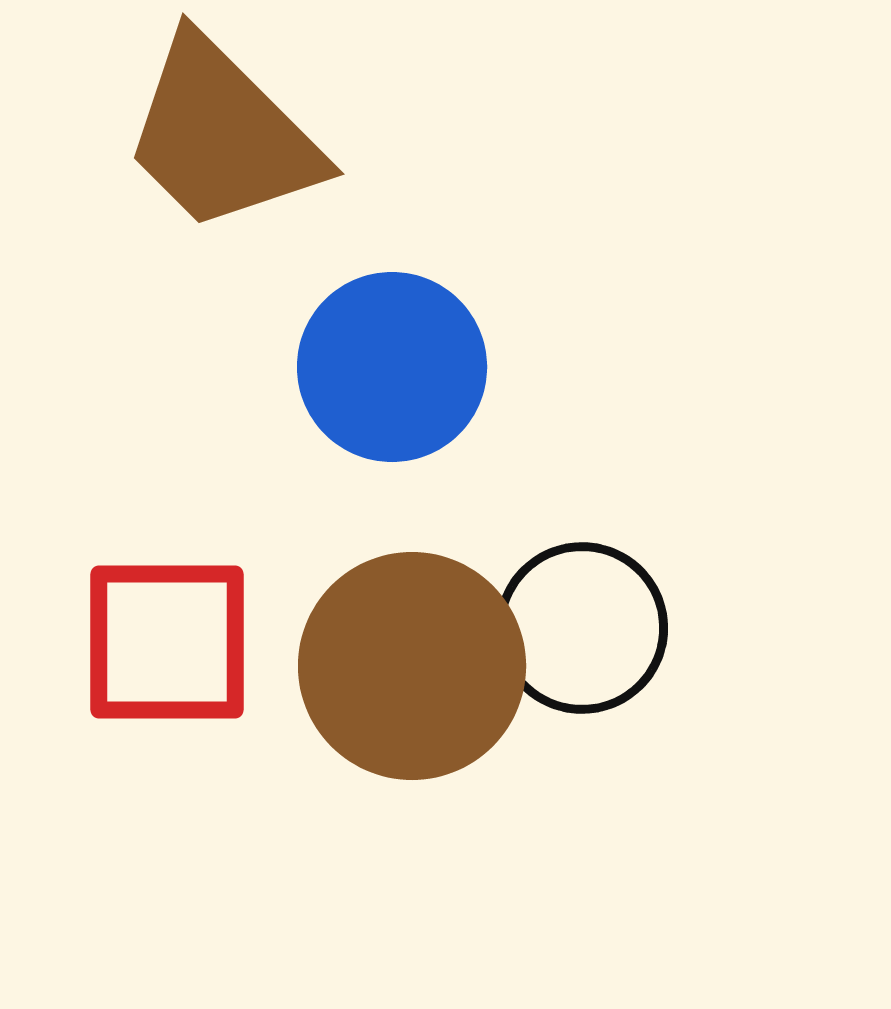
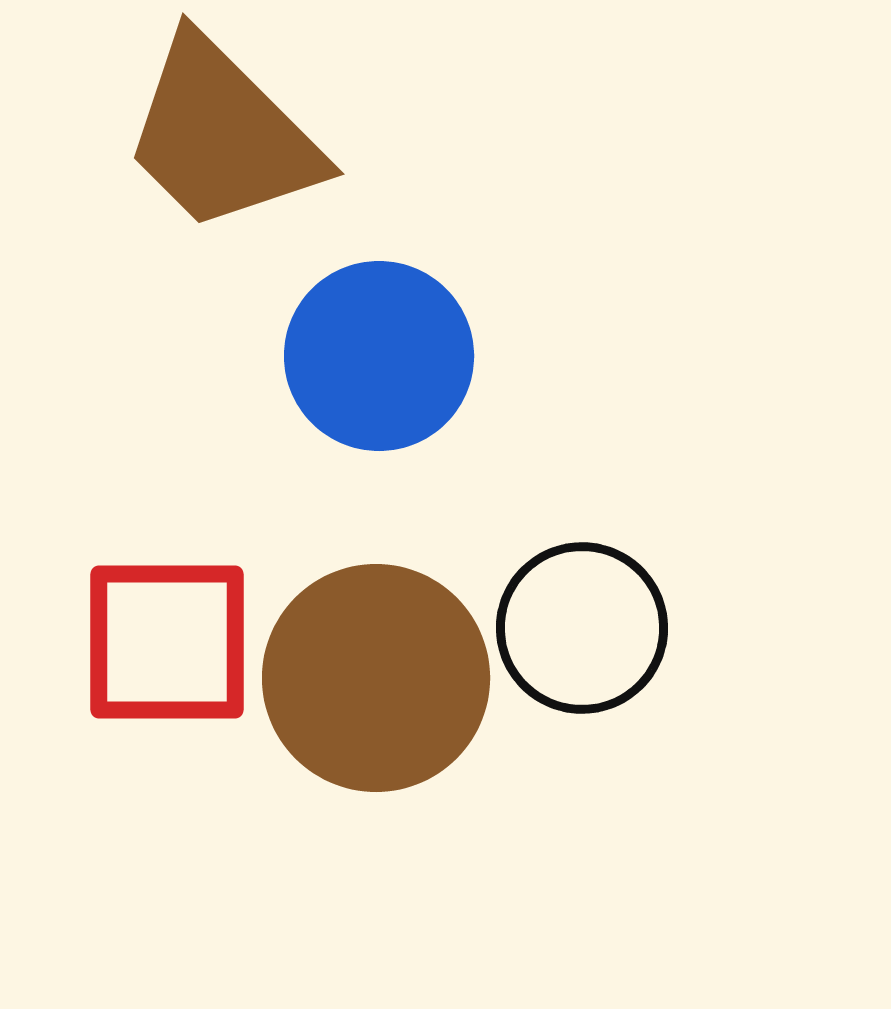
blue circle: moved 13 px left, 11 px up
brown circle: moved 36 px left, 12 px down
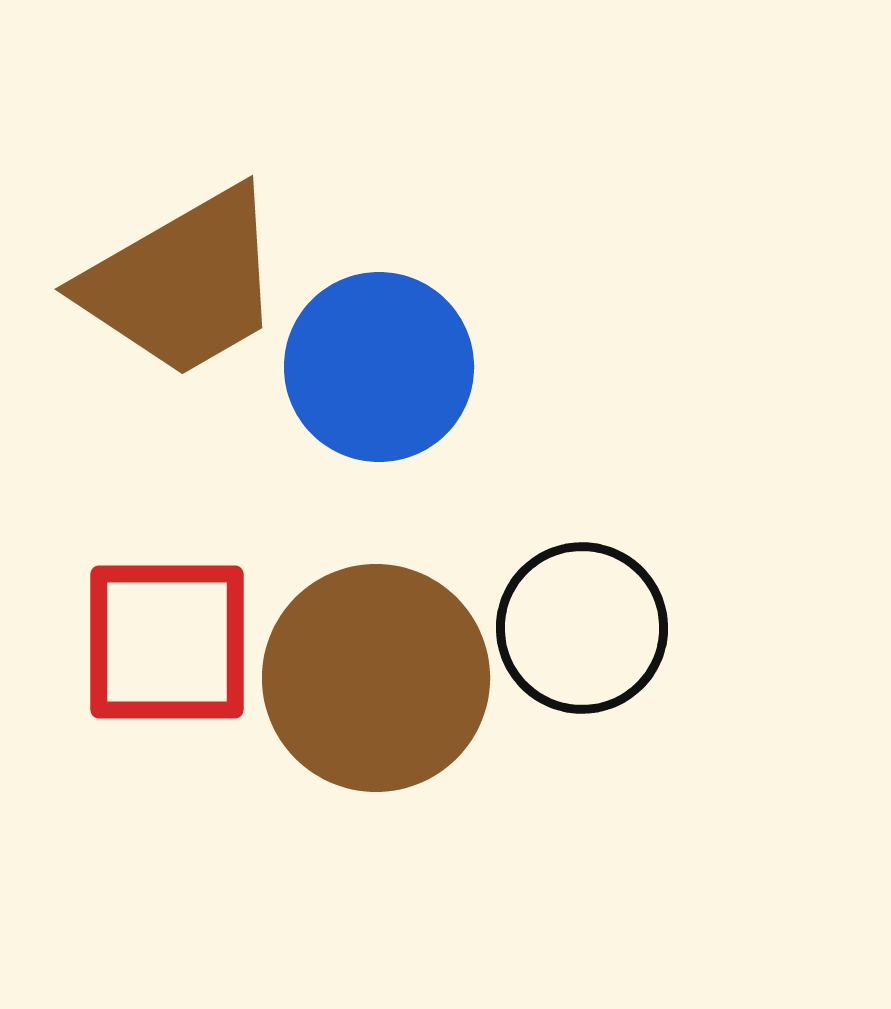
brown trapezoid: moved 39 px left, 148 px down; rotated 75 degrees counterclockwise
blue circle: moved 11 px down
